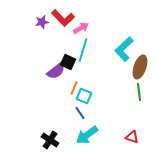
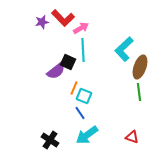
cyan line: rotated 20 degrees counterclockwise
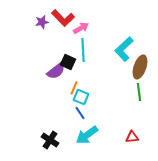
cyan square: moved 3 px left, 1 px down
red triangle: rotated 24 degrees counterclockwise
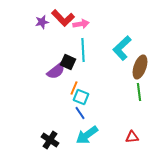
pink arrow: moved 4 px up; rotated 21 degrees clockwise
cyan L-shape: moved 2 px left, 1 px up
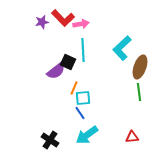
cyan square: moved 2 px right, 1 px down; rotated 28 degrees counterclockwise
